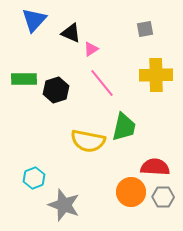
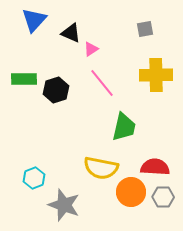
yellow semicircle: moved 13 px right, 27 px down
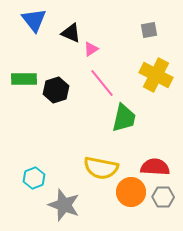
blue triangle: rotated 20 degrees counterclockwise
gray square: moved 4 px right, 1 px down
yellow cross: rotated 28 degrees clockwise
green trapezoid: moved 9 px up
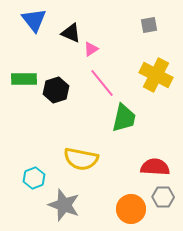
gray square: moved 5 px up
yellow semicircle: moved 20 px left, 9 px up
orange circle: moved 17 px down
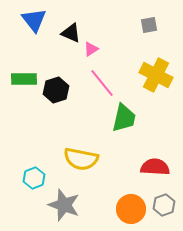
gray hexagon: moved 1 px right, 8 px down; rotated 20 degrees counterclockwise
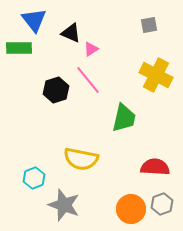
green rectangle: moved 5 px left, 31 px up
pink line: moved 14 px left, 3 px up
gray hexagon: moved 2 px left, 1 px up
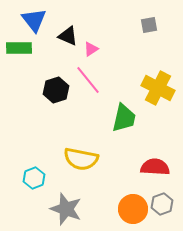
black triangle: moved 3 px left, 3 px down
yellow cross: moved 2 px right, 13 px down
gray star: moved 2 px right, 4 px down
orange circle: moved 2 px right
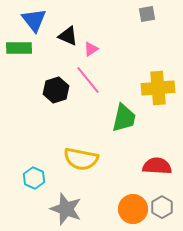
gray square: moved 2 px left, 11 px up
yellow cross: rotated 32 degrees counterclockwise
red semicircle: moved 2 px right, 1 px up
cyan hexagon: rotated 15 degrees counterclockwise
gray hexagon: moved 3 px down; rotated 10 degrees counterclockwise
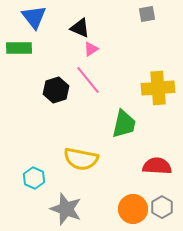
blue triangle: moved 3 px up
black triangle: moved 12 px right, 8 px up
green trapezoid: moved 6 px down
